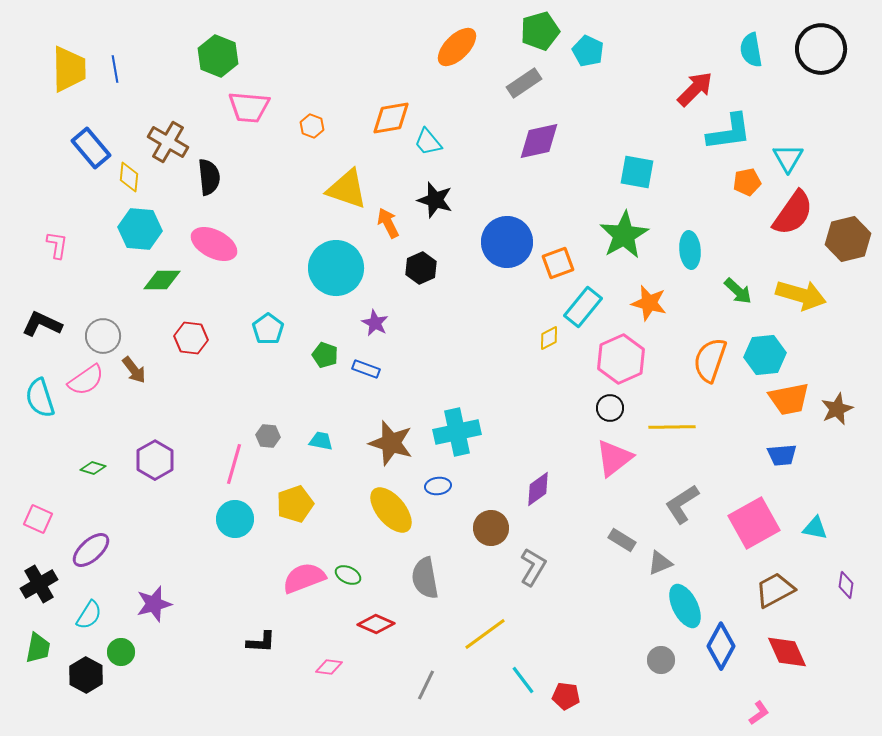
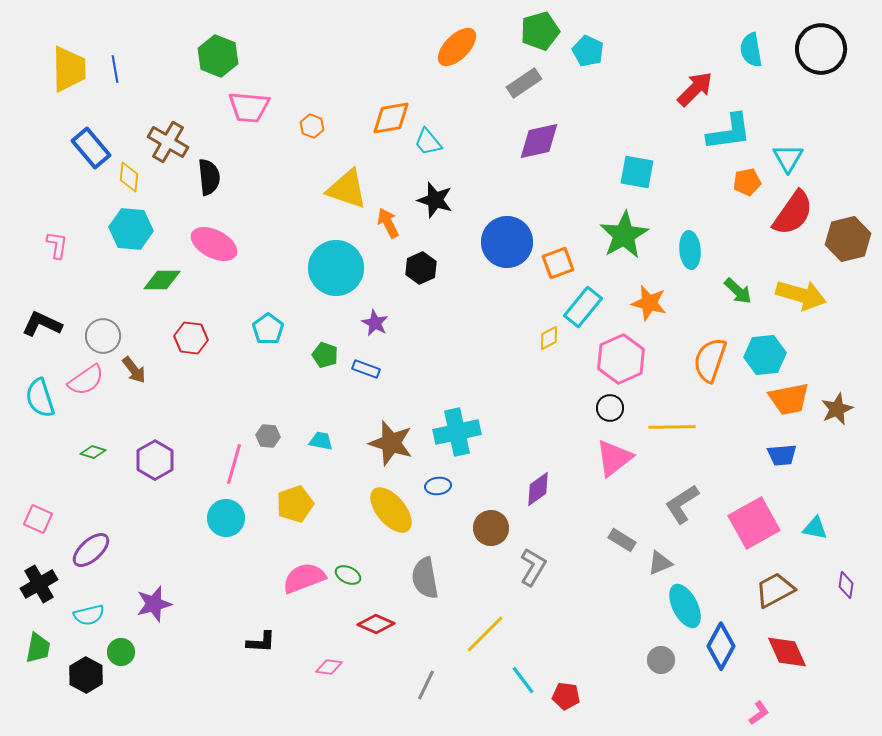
cyan hexagon at (140, 229): moved 9 px left
green diamond at (93, 468): moved 16 px up
cyan circle at (235, 519): moved 9 px left, 1 px up
cyan semicircle at (89, 615): rotated 44 degrees clockwise
yellow line at (485, 634): rotated 9 degrees counterclockwise
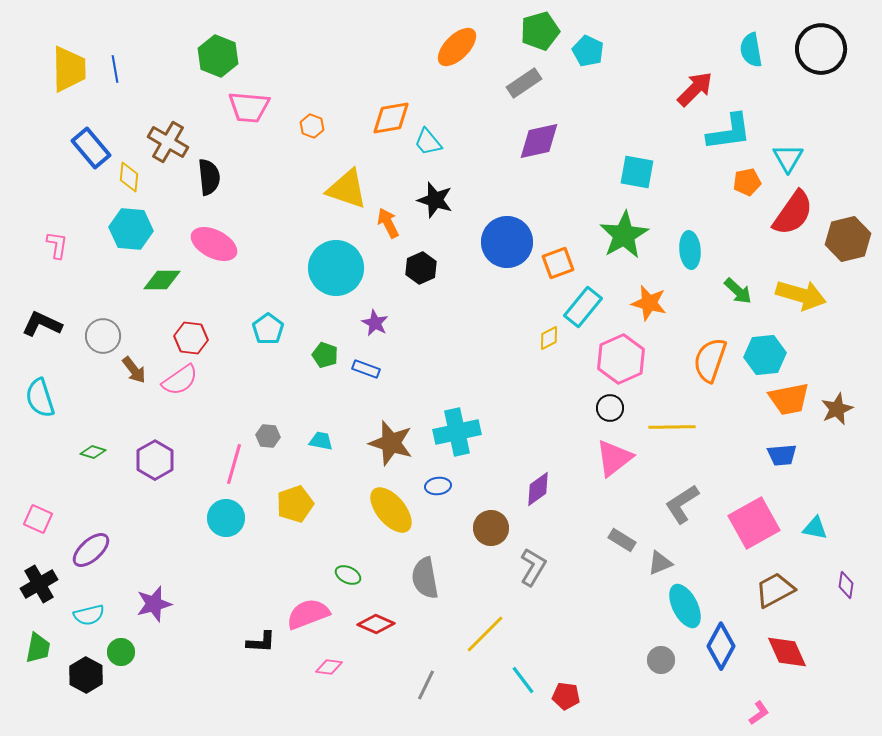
pink semicircle at (86, 380): moved 94 px right
pink semicircle at (304, 578): moved 4 px right, 36 px down
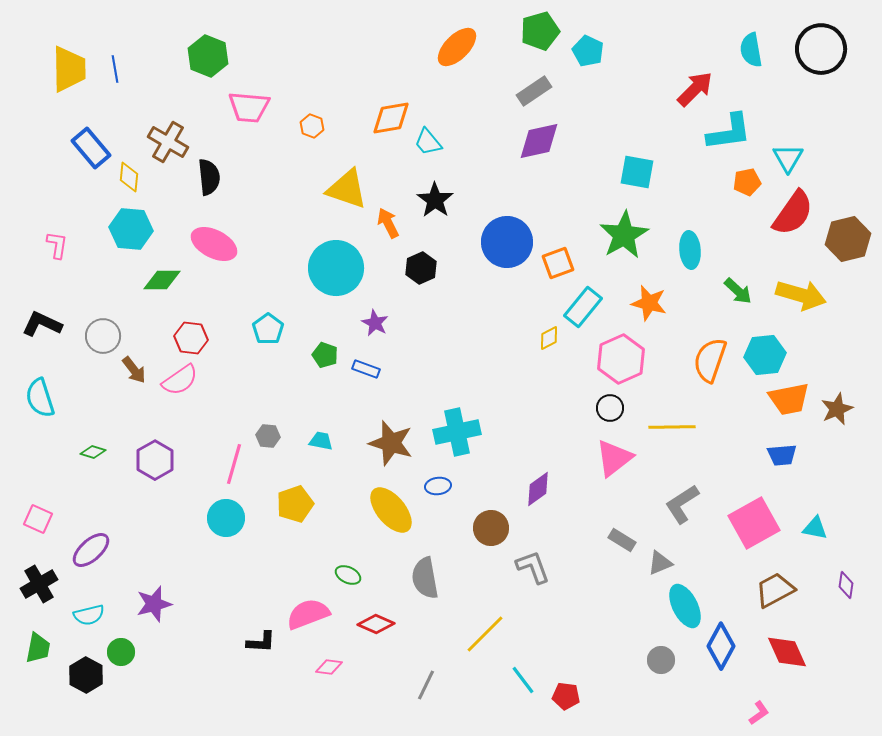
green hexagon at (218, 56): moved 10 px left
gray rectangle at (524, 83): moved 10 px right, 8 px down
black star at (435, 200): rotated 18 degrees clockwise
gray L-shape at (533, 567): rotated 51 degrees counterclockwise
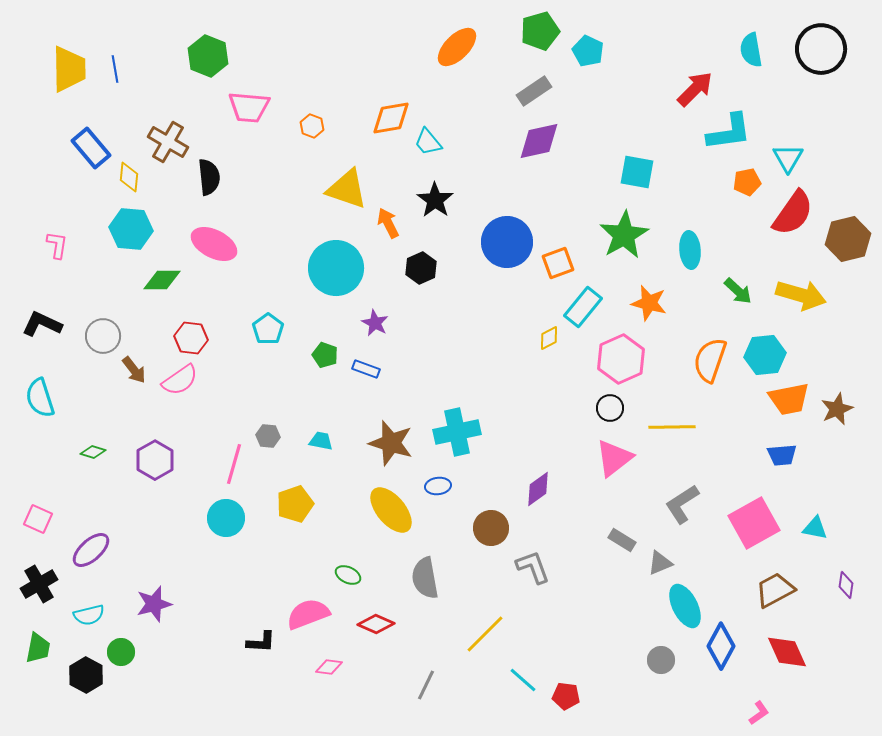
cyan line at (523, 680): rotated 12 degrees counterclockwise
